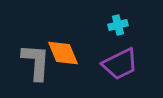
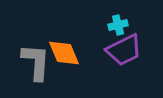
orange diamond: moved 1 px right
purple trapezoid: moved 4 px right, 14 px up
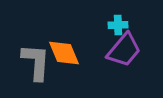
cyan cross: rotated 12 degrees clockwise
purple trapezoid: rotated 24 degrees counterclockwise
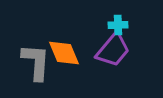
purple trapezoid: moved 11 px left
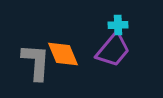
orange diamond: moved 1 px left, 1 px down
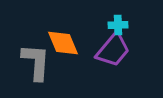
orange diamond: moved 11 px up
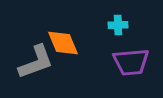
purple trapezoid: moved 18 px right, 12 px down; rotated 45 degrees clockwise
gray L-shape: rotated 66 degrees clockwise
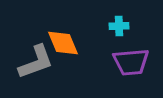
cyan cross: moved 1 px right, 1 px down
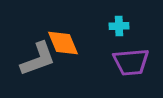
gray L-shape: moved 2 px right, 3 px up
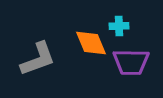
orange diamond: moved 28 px right
purple trapezoid: rotated 6 degrees clockwise
